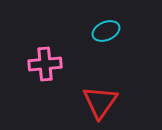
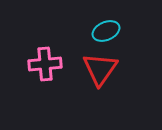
red triangle: moved 33 px up
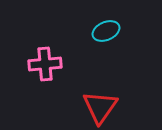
red triangle: moved 38 px down
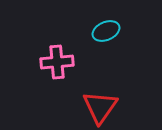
pink cross: moved 12 px right, 2 px up
